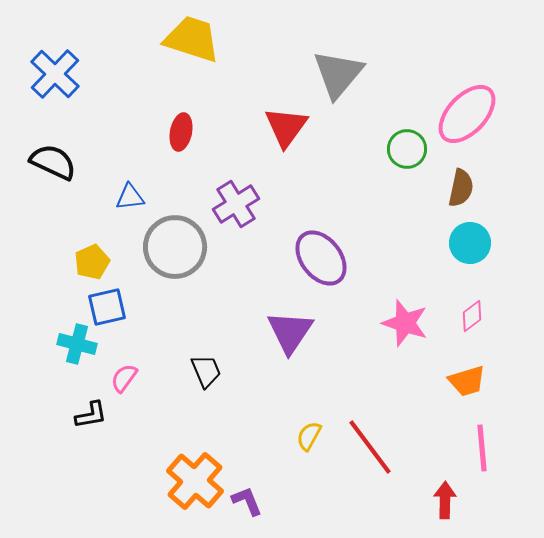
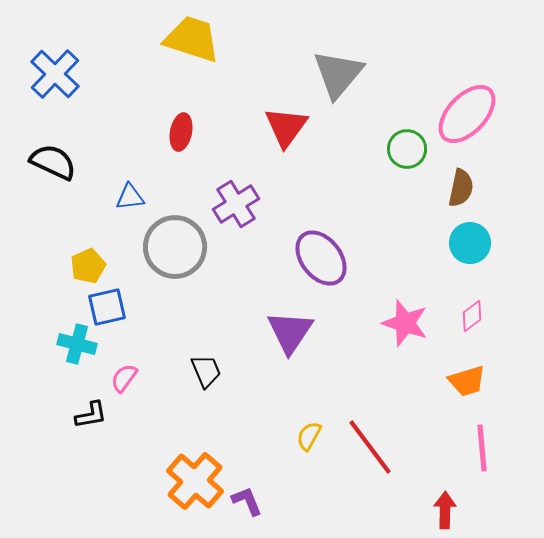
yellow pentagon: moved 4 px left, 4 px down
red arrow: moved 10 px down
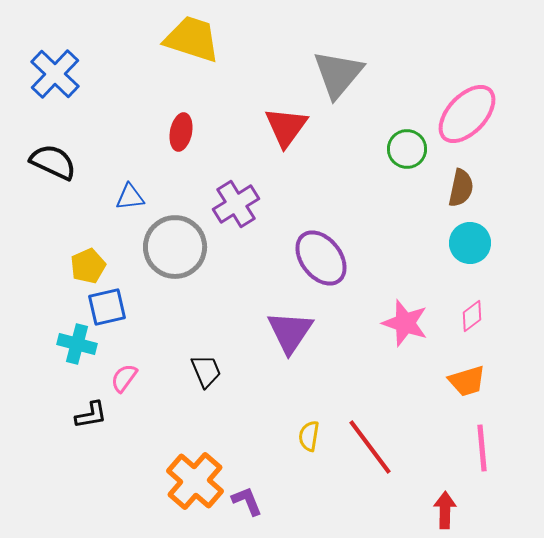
yellow semicircle: rotated 20 degrees counterclockwise
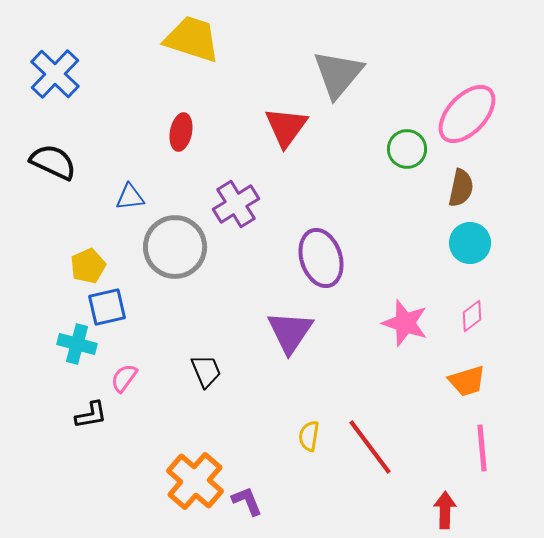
purple ellipse: rotated 20 degrees clockwise
